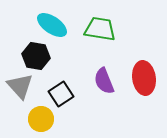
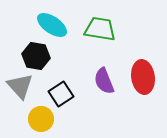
red ellipse: moved 1 px left, 1 px up
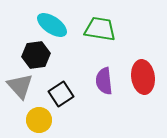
black hexagon: moved 1 px up; rotated 16 degrees counterclockwise
purple semicircle: rotated 16 degrees clockwise
yellow circle: moved 2 px left, 1 px down
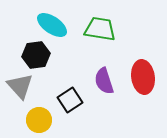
purple semicircle: rotated 12 degrees counterclockwise
black square: moved 9 px right, 6 px down
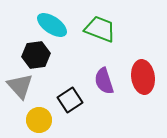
green trapezoid: rotated 12 degrees clockwise
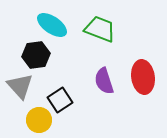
black square: moved 10 px left
